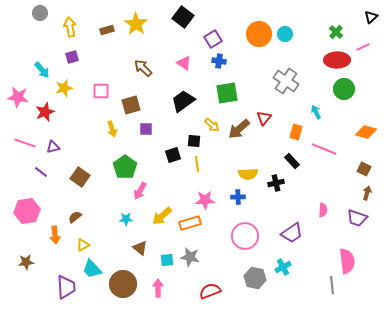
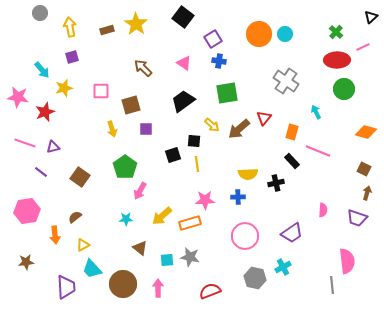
orange rectangle at (296, 132): moved 4 px left
pink line at (324, 149): moved 6 px left, 2 px down
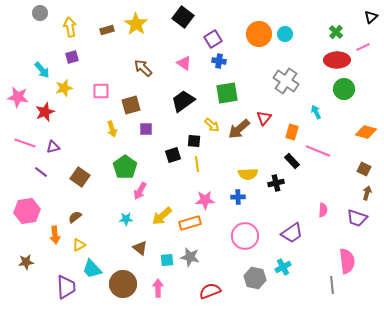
yellow triangle at (83, 245): moved 4 px left
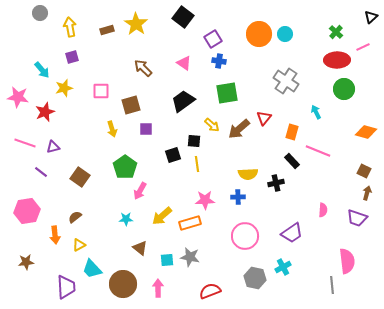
brown square at (364, 169): moved 2 px down
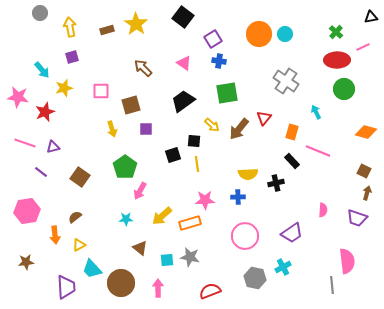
black triangle at (371, 17): rotated 32 degrees clockwise
brown arrow at (239, 129): rotated 10 degrees counterclockwise
brown circle at (123, 284): moved 2 px left, 1 px up
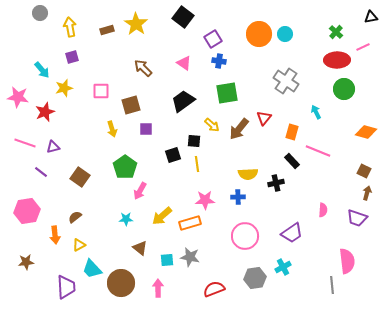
gray hexagon at (255, 278): rotated 20 degrees counterclockwise
red semicircle at (210, 291): moved 4 px right, 2 px up
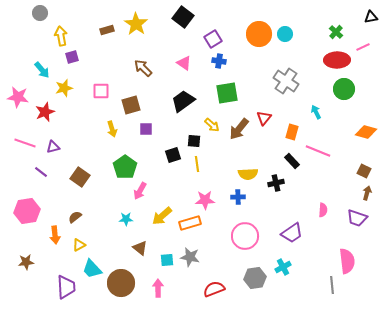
yellow arrow at (70, 27): moved 9 px left, 9 px down
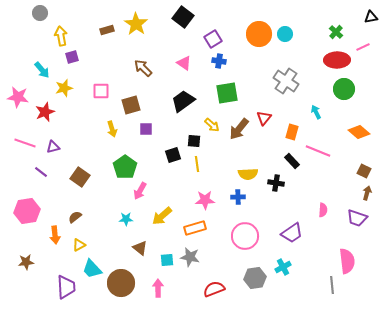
orange diamond at (366, 132): moved 7 px left; rotated 25 degrees clockwise
black cross at (276, 183): rotated 21 degrees clockwise
orange rectangle at (190, 223): moved 5 px right, 5 px down
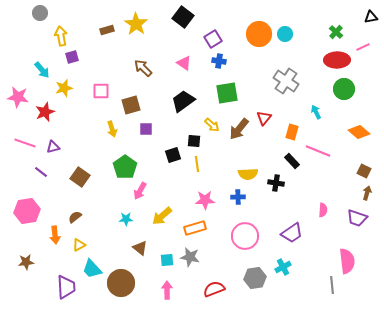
pink arrow at (158, 288): moved 9 px right, 2 px down
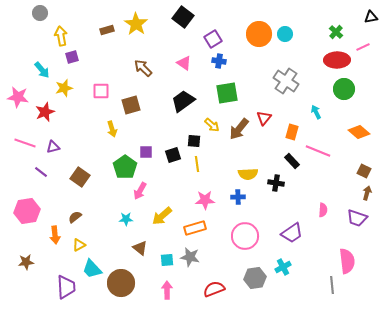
purple square at (146, 129): moved 23 px down
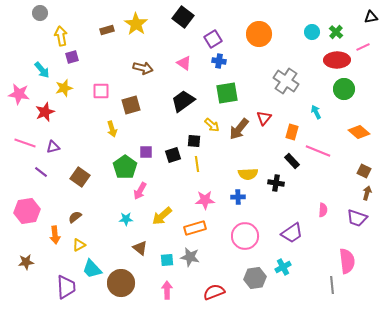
cyan circle at (285, 34): moved 27 px right, 2 px up
brown arrow at (143, 68): rotated 150 degrees clockwise
pink star at (18, 97): moved 1 px right, 3 px up
red semicircle at (214, 289): moved 3 px down
